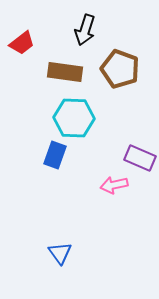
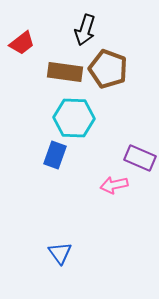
brown pentagon: moved 12 px left
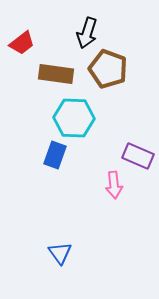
black arrow: moved 2 px right, 3 px down
brown rectangle: moved 9 px left, 2 px down
purple rectangle: moved 2 px left, 2 px up
pink arrow: rotated 84 degrees counterclockwise
